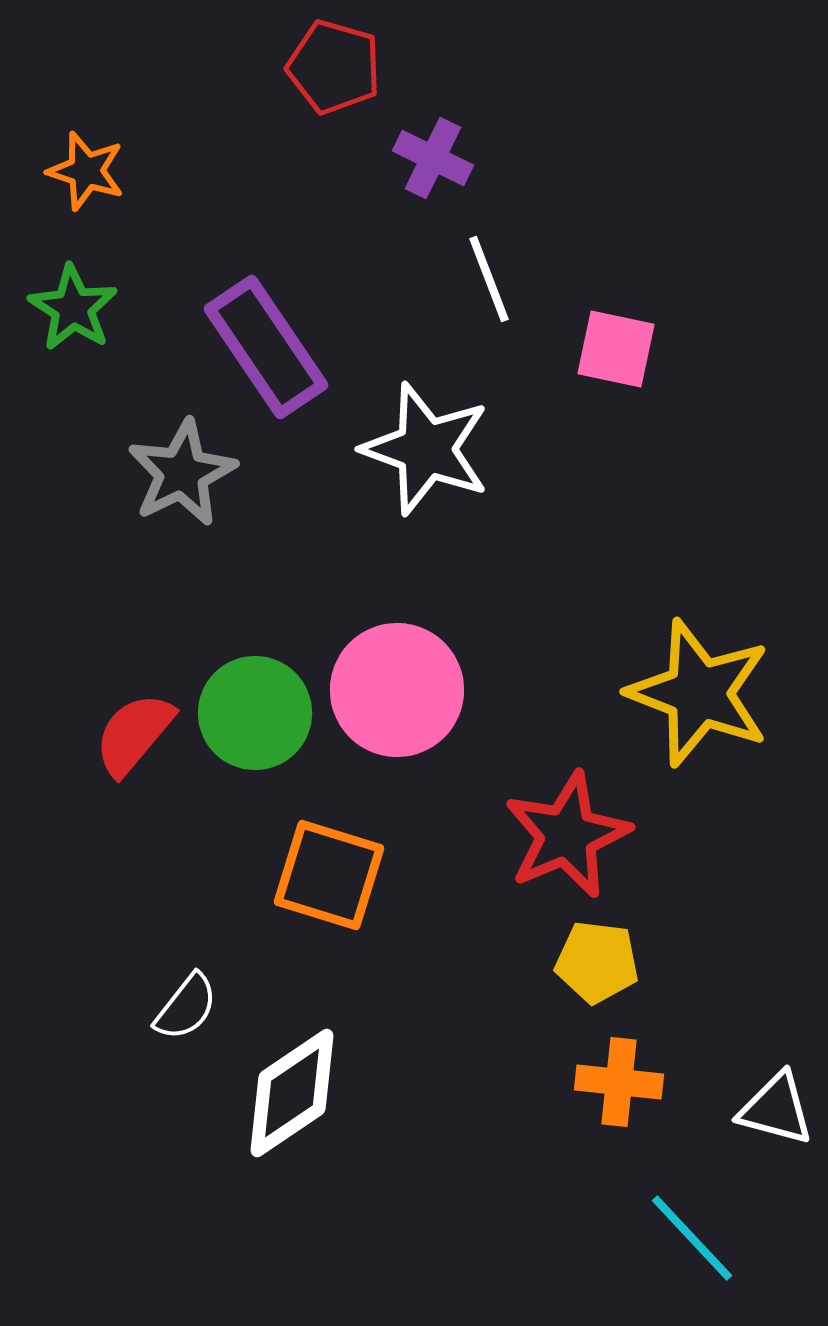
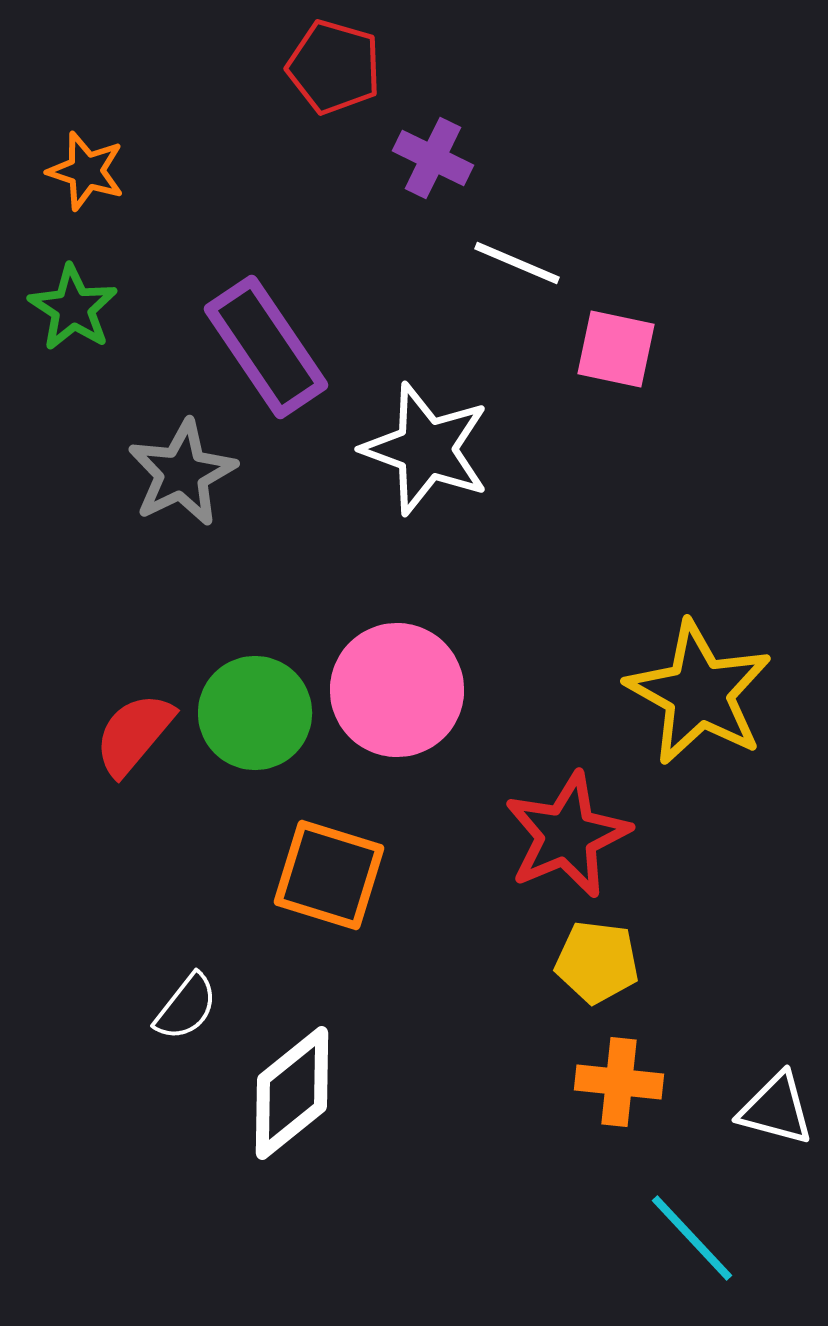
white line: moved 28 px right, 16 px up; rotated 46 degrees counterclockwise
yellow star: rotated 8 degrees clockwise
white diamond: rotated 5 degrees counterclockwise
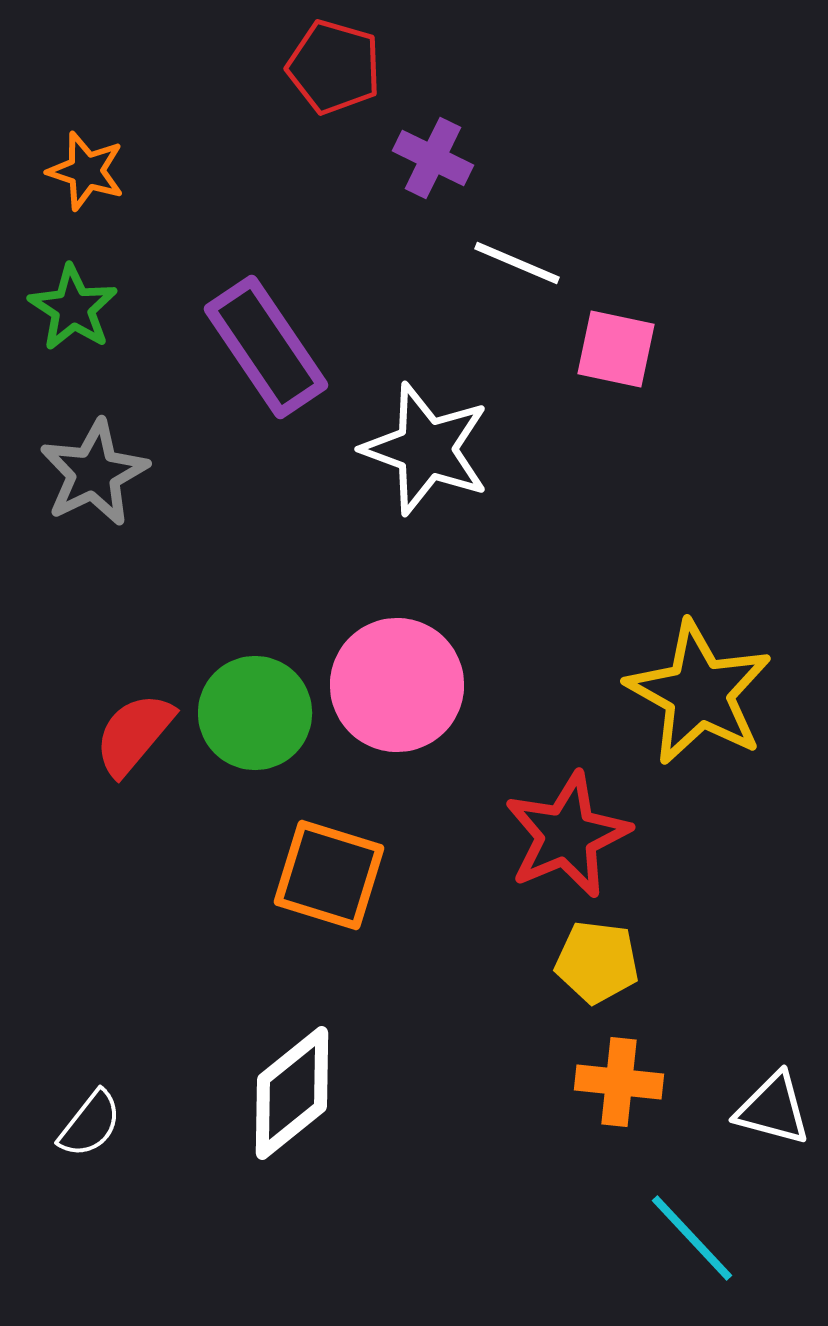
gray star: moved 88 px left
pink circle: moved 5 px up
white semicircle: moved 96 px left, 117 px down
white triangle: moved 3 px left
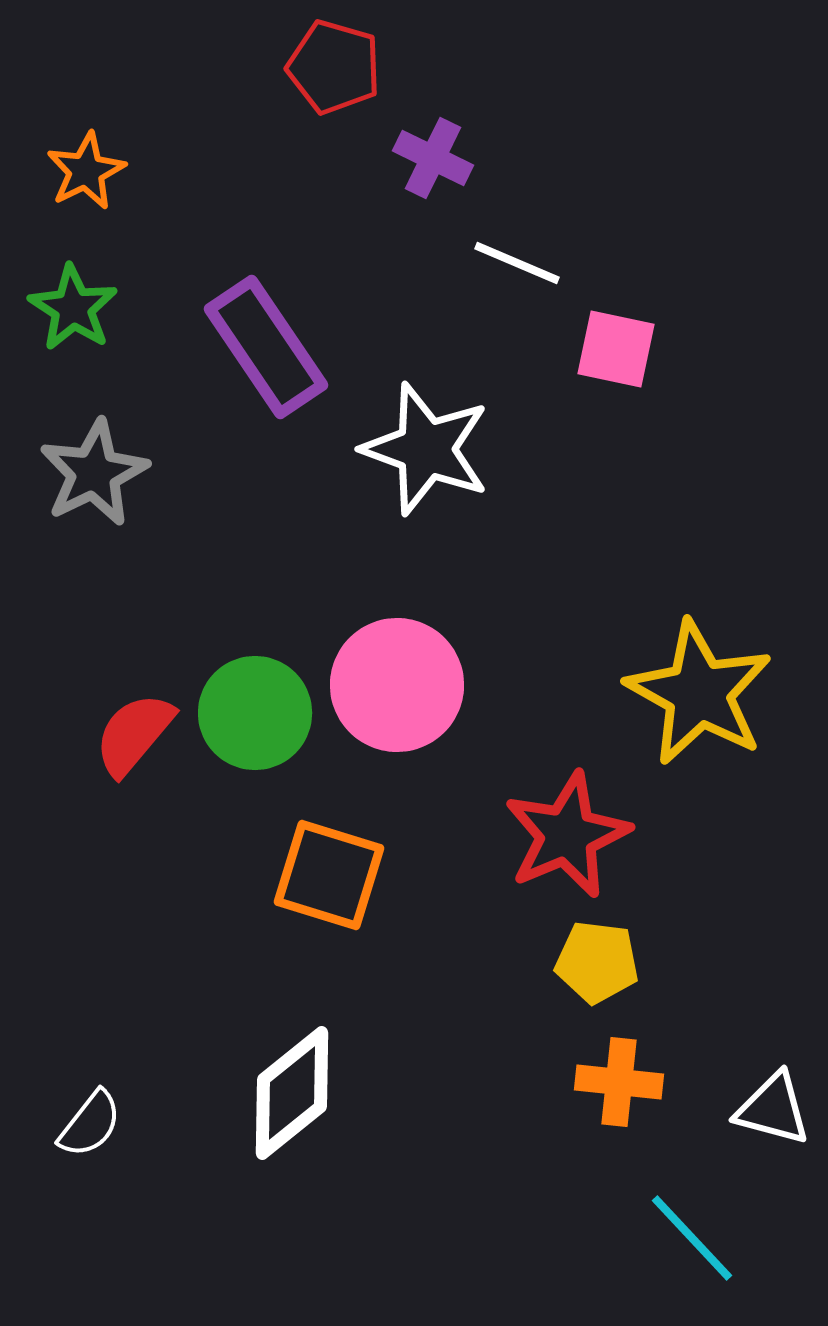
orange star: rotated 28 degrees clockwise
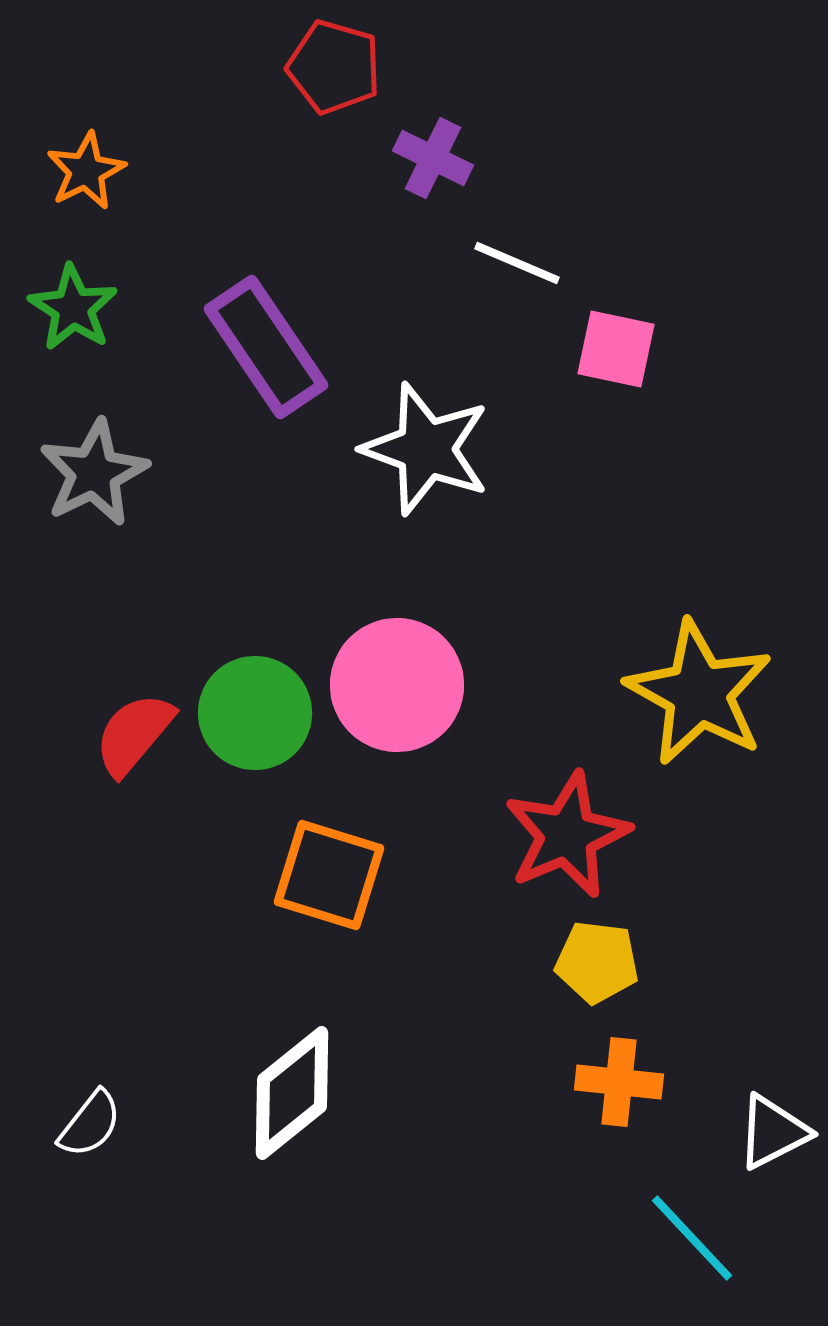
white triangle: moved 23 px down; rotated 42 degrees counterclockwise
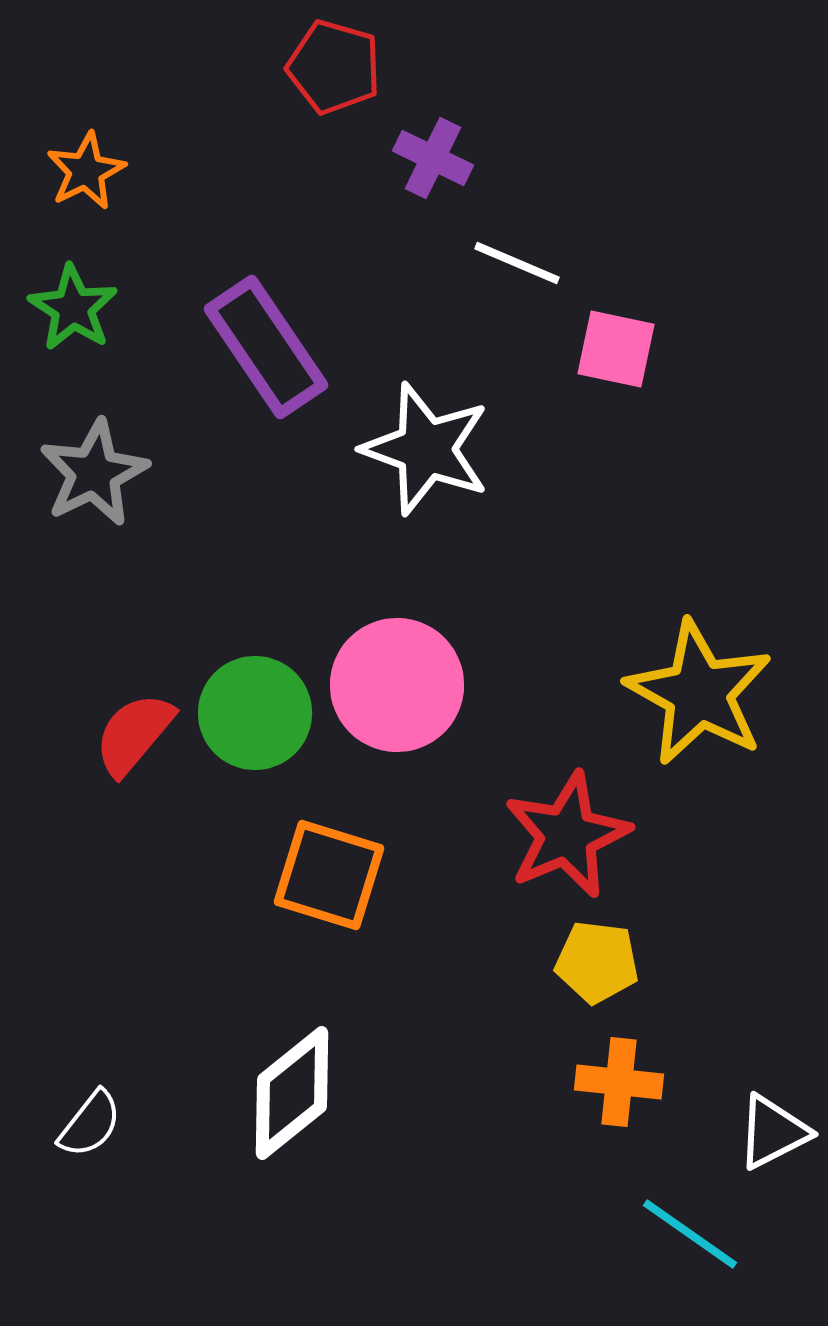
cyan line: moved 2 px left, 4 px up; rotated 12 degrees counterclockwise
